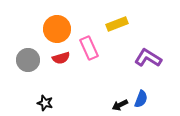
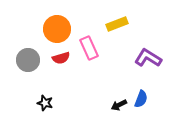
black arrow: moved 1 px left
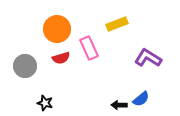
gray circle: moved 3 px left, 6 px down
blue semicircle: rotated 30 degrees clockwise
black arrow: rotated 28 degrees clockwise
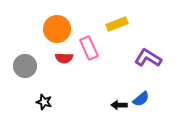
red semicircle: moved 3 px right; rotated 18 degrees clockwise
black star: moved 1 px left, 1 px up
